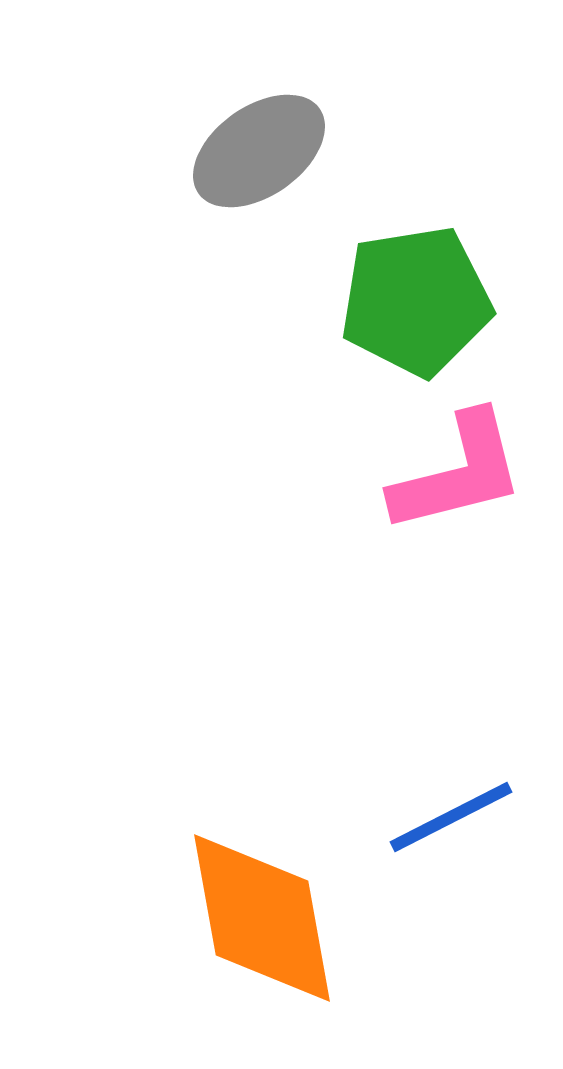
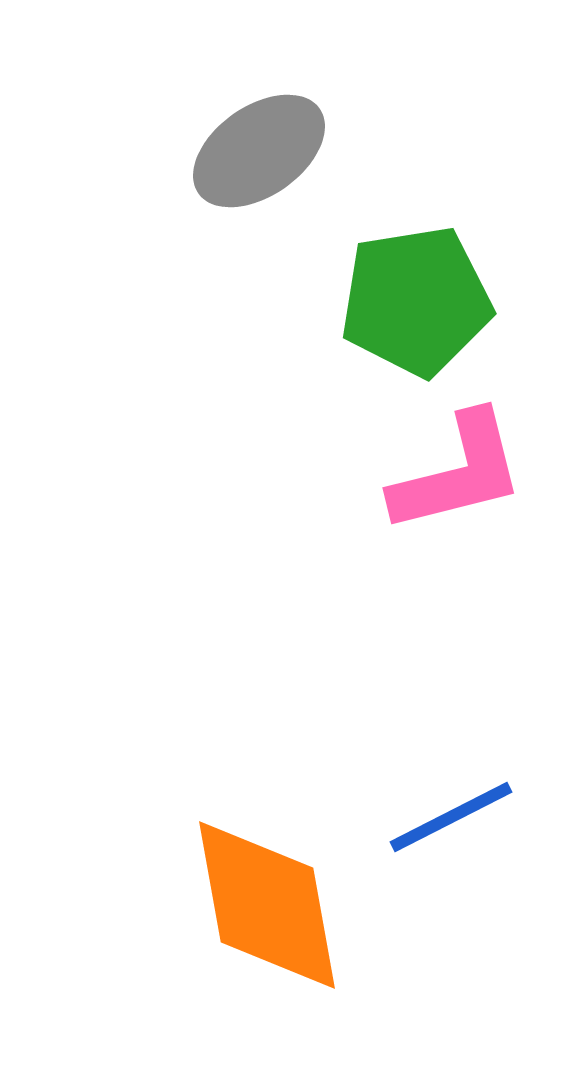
orange diamond: moved 5 px right, 13 px up
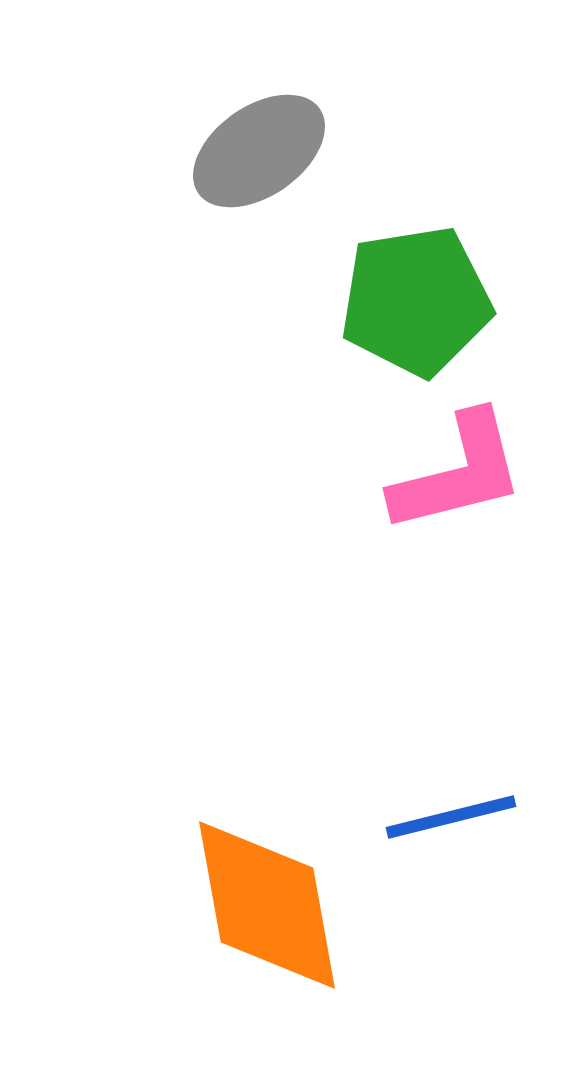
blue line: rotated 13 degrees clockwise
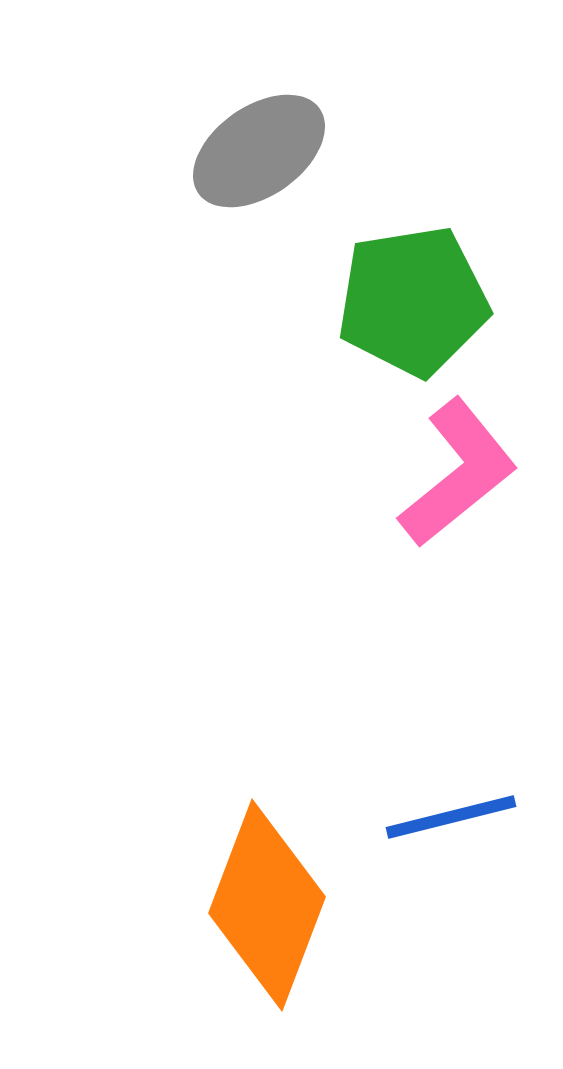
green pentagon: moved 3 px left
pink L-shape: rotated 25 degrees counterclockwise
orange diamond: rotated 31 degrees clockwise
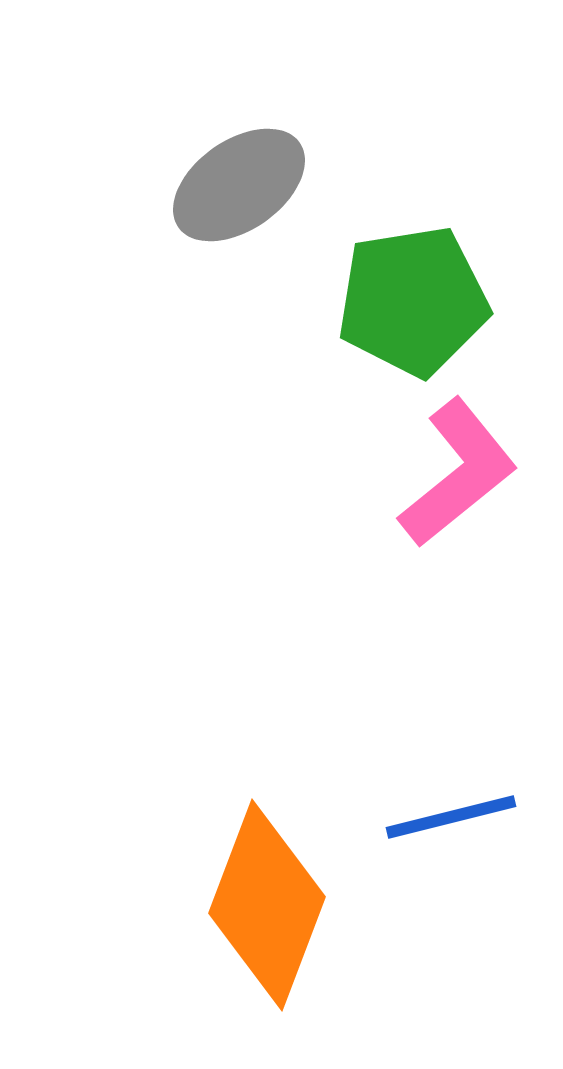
gray ellipse: moved 20 px left, 34 px down
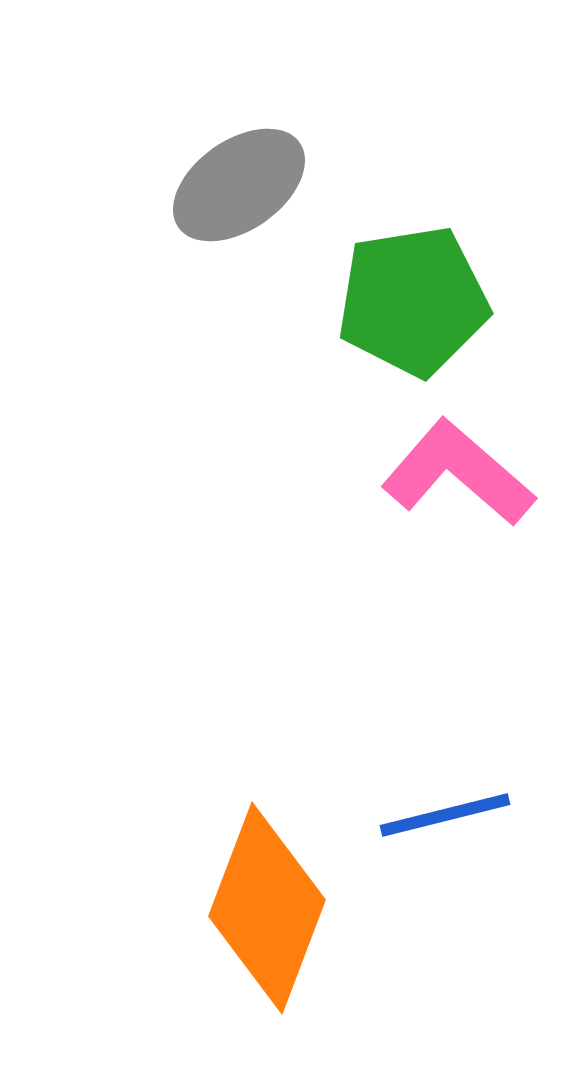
pink L-shape: rotated 100 degrees counterclockwise
blue line: moved 6 px left, 2 px up
orange diamond: moved 3 px down
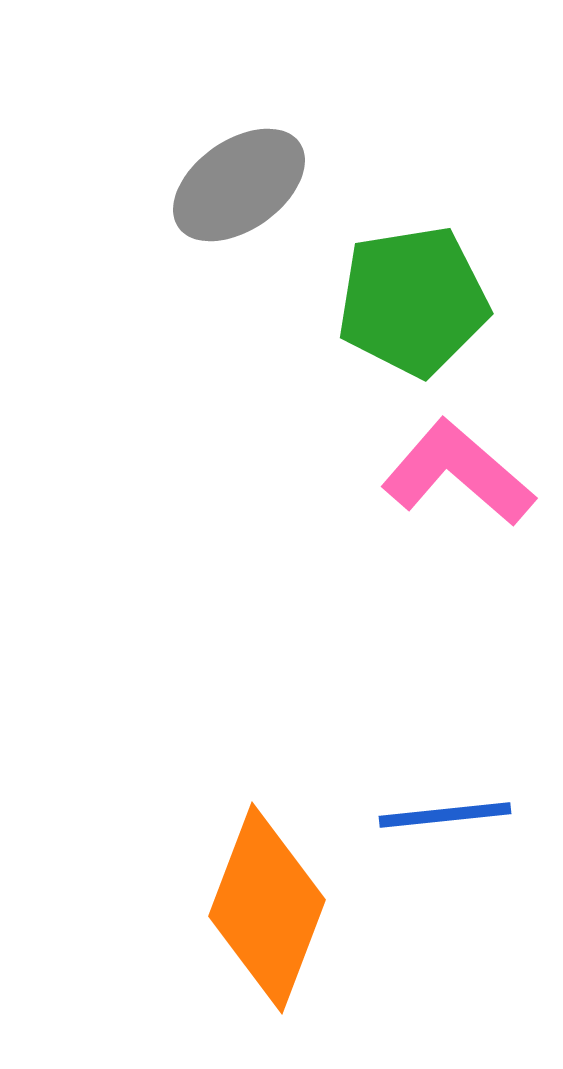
blue line: rotated 8 degrees clockwise
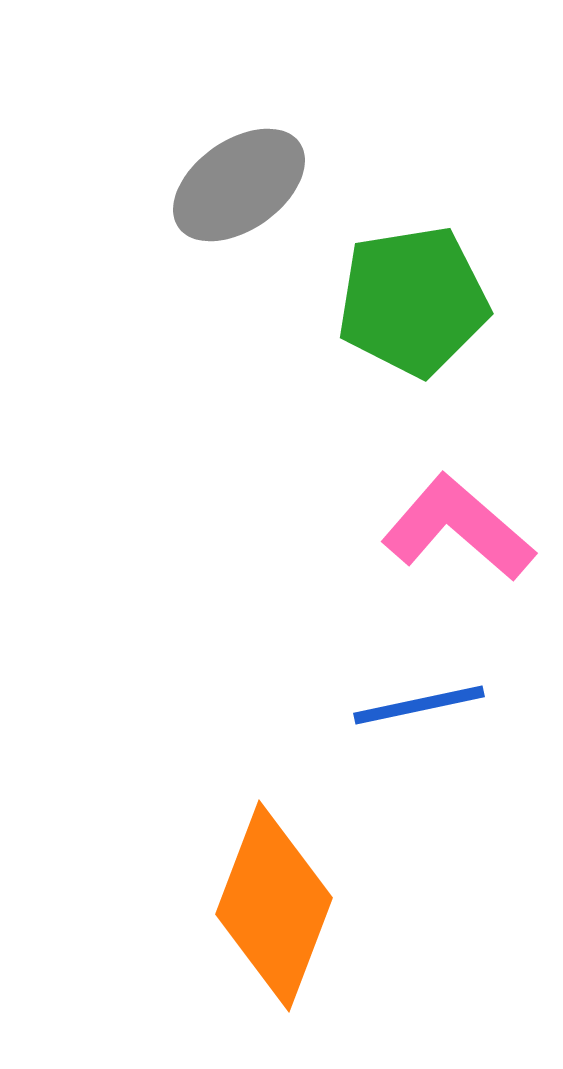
pink L-shape: moved 55 px down
blue line: moved 26 px left, 110 px up; rotated 6 degrees counterclockwise
orange diamond: moved 7 px right, 2 px up
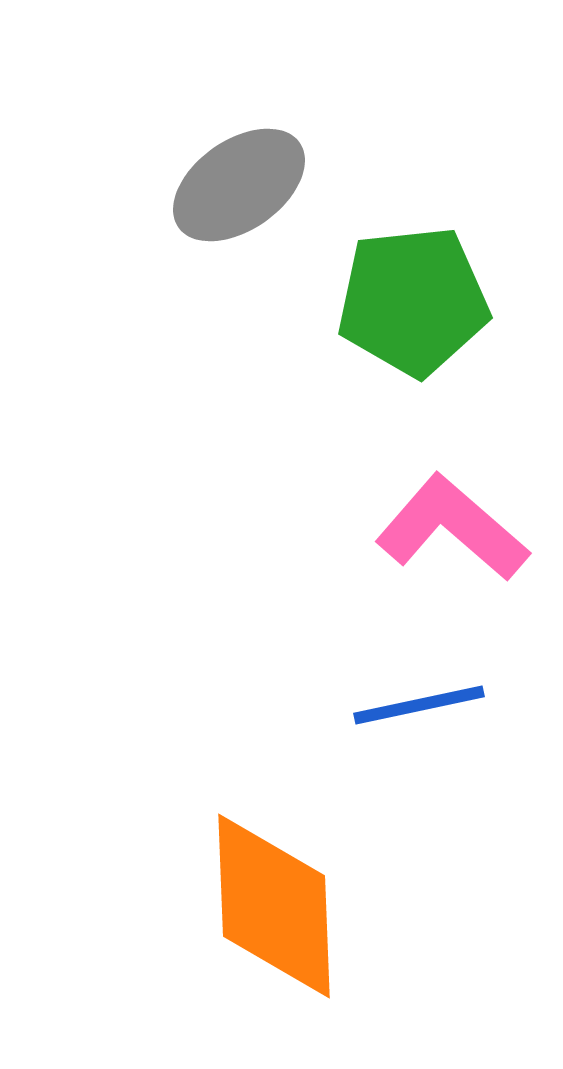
green pentagon: rotated 3 degrees clockwise
pink L-shape: moved 6 px left
orange diamond: rotated 23 degrees counterclockwise
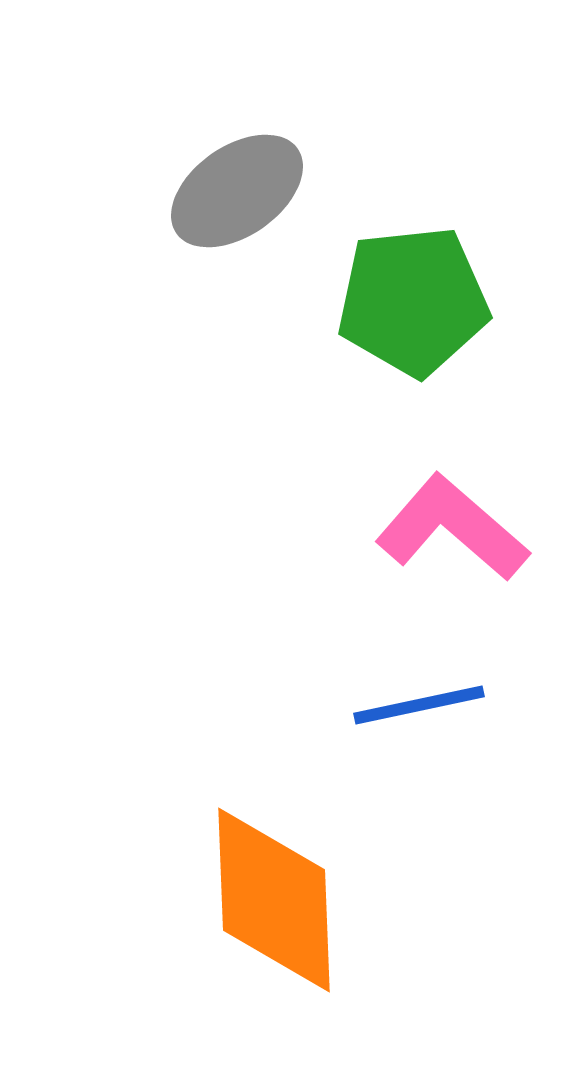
gray ellipse: moved 2 px left, 6 px down
orange diamond: moved 6 px up
